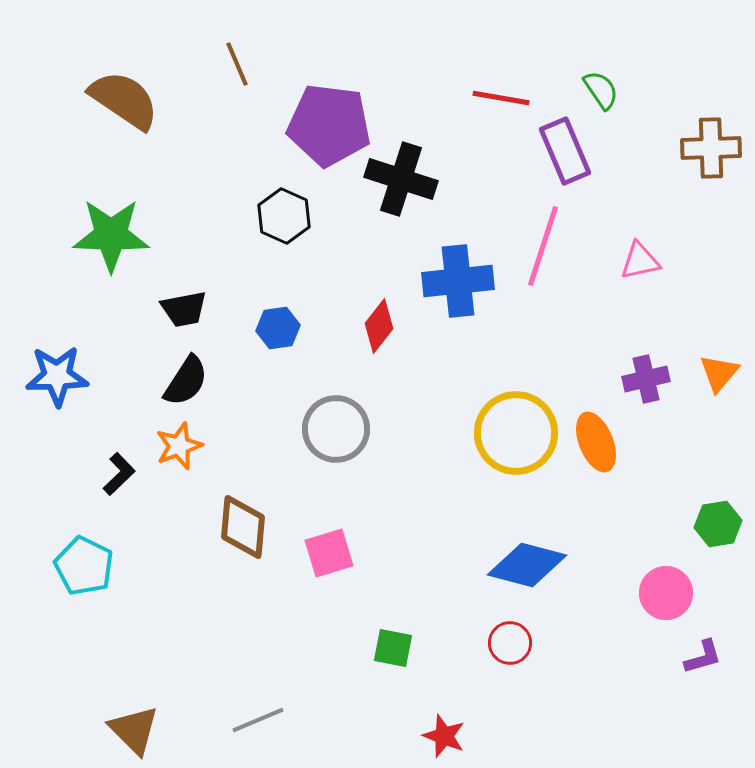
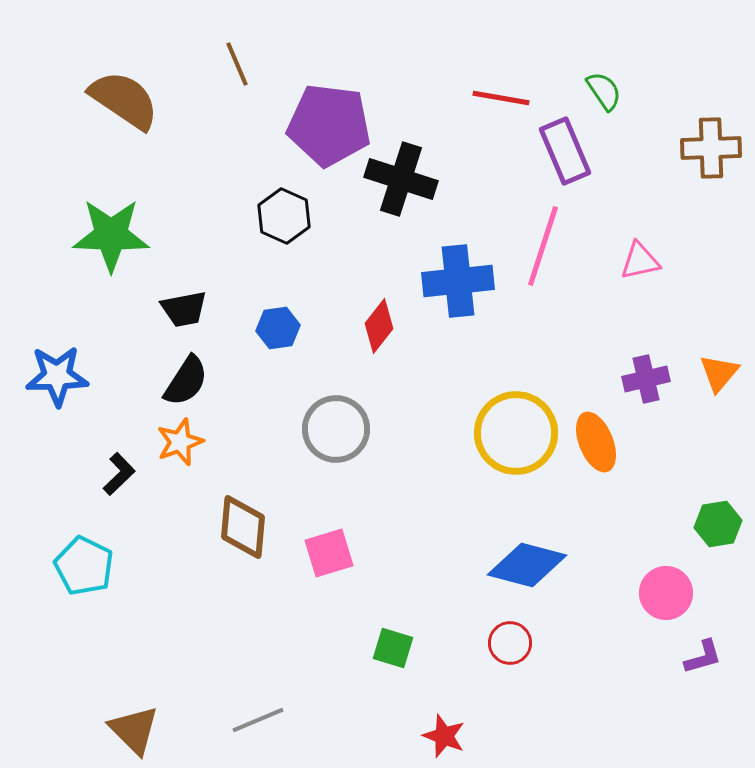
green semicircle: moved 3 px right, 1 px down
orange star: moved 1 px right, 4 px up
green square: rotated 6 degrees clockwise
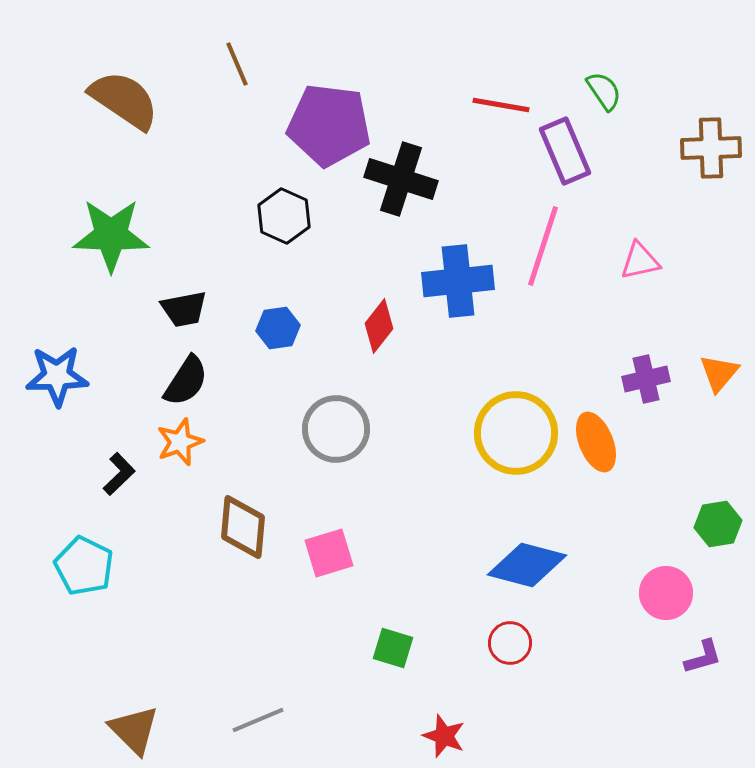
red line: moved 7 px down
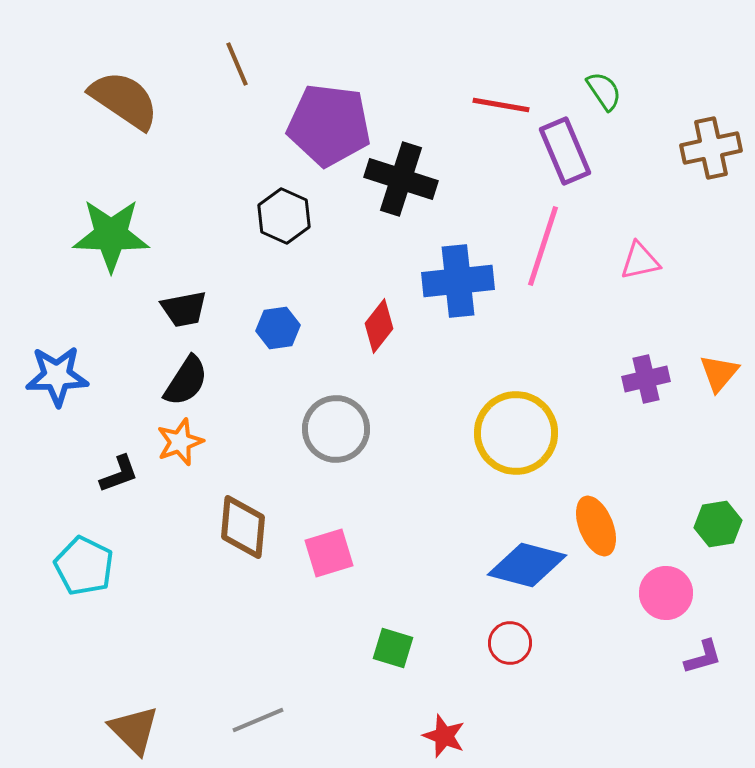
brown cross: rotated 10 degrees counterclockwise
orange ellipse: moved 84 px down
black L-shape: rotated 24 degrees clockwise
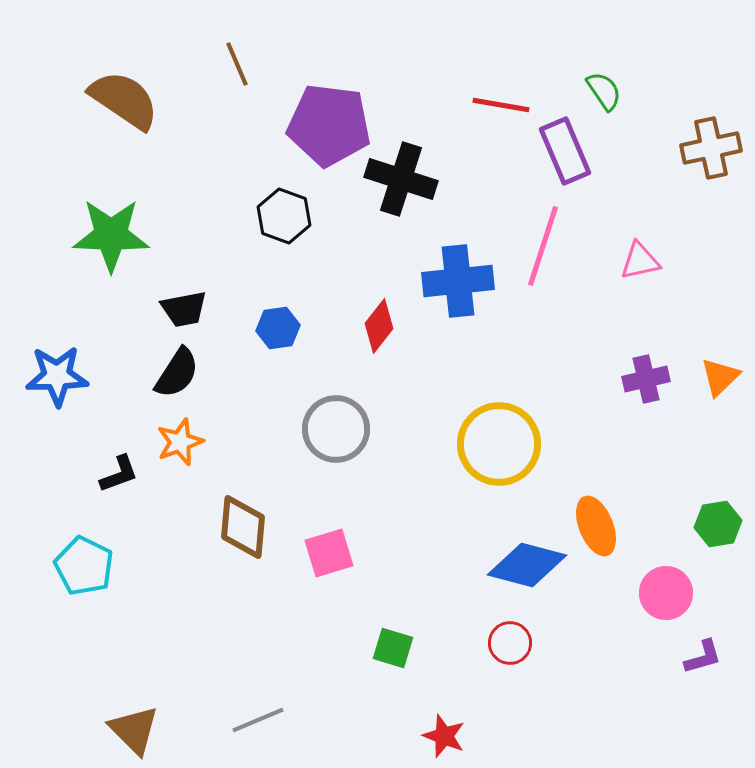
black hexagon: rotated 4 degrees counterclockwise
orange triangle: moved 1 px right, 4 px down; rotated 6 degrees clockwise
black semicircle: moved 9 px left, 8 px up
yellow circle: moved 17 px left, 11 px down
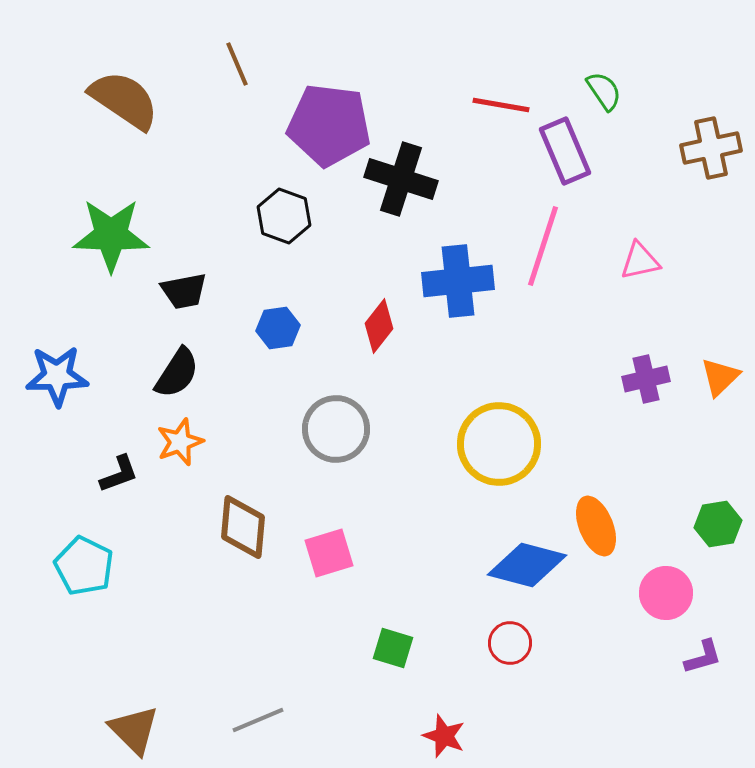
black trapezoid: moved 18 px up
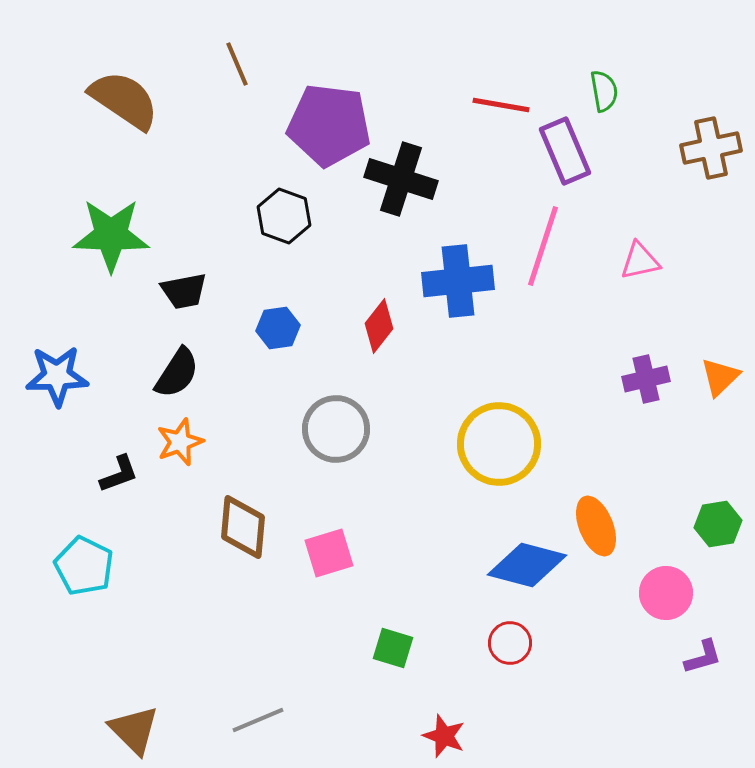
green semicircle: rotated 24 degrees clockwise
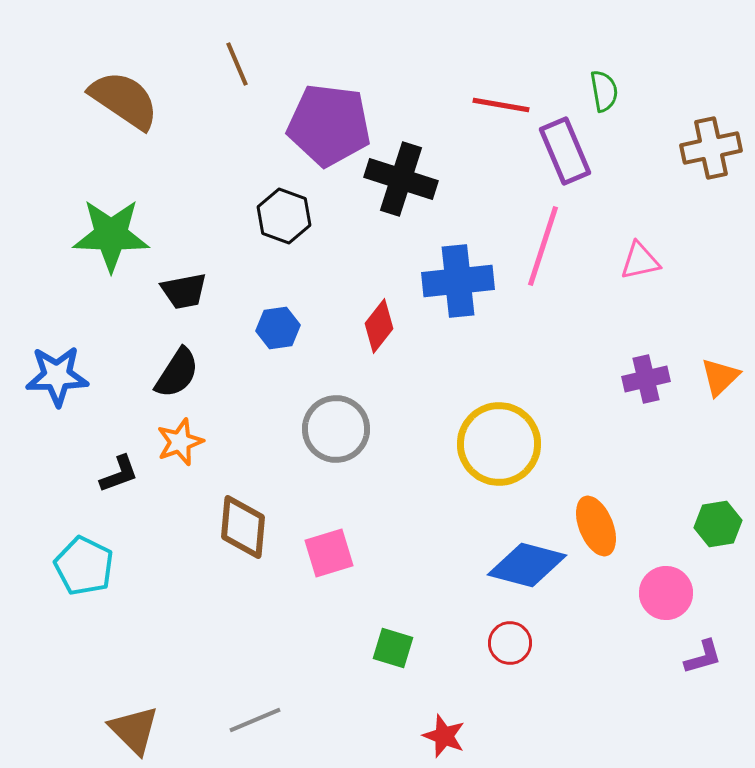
gray line: moved 3 px left
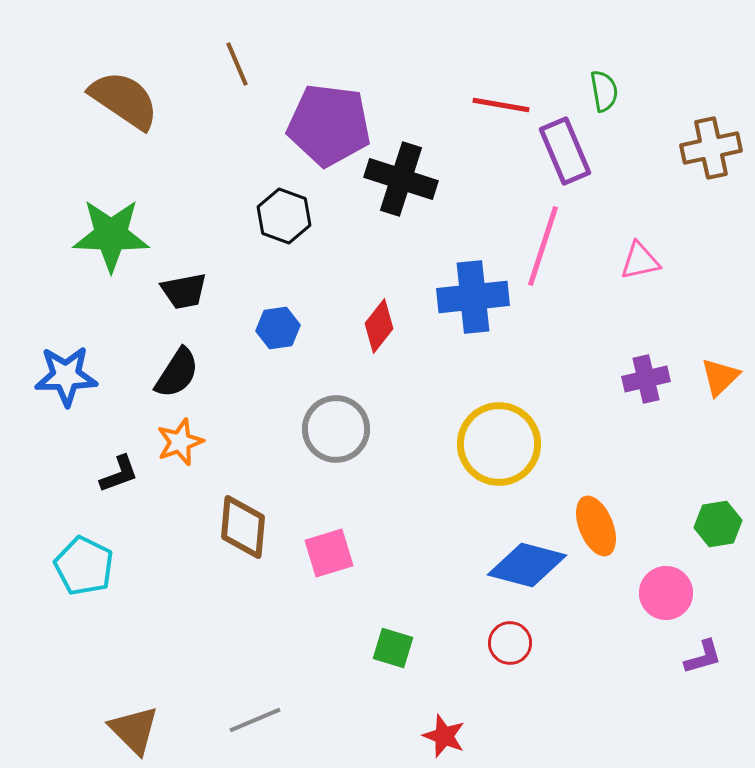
blue cross: moved 15 px right, 16 px down
blue star: moved 9 px right
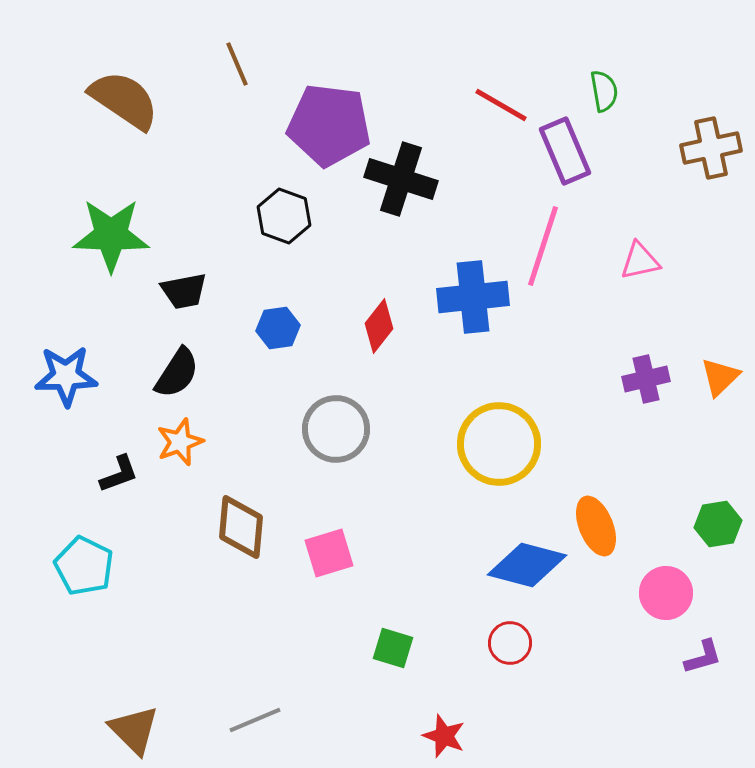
red line: rotated 20 degrees clockwise
brown diamond: moved 2 px left
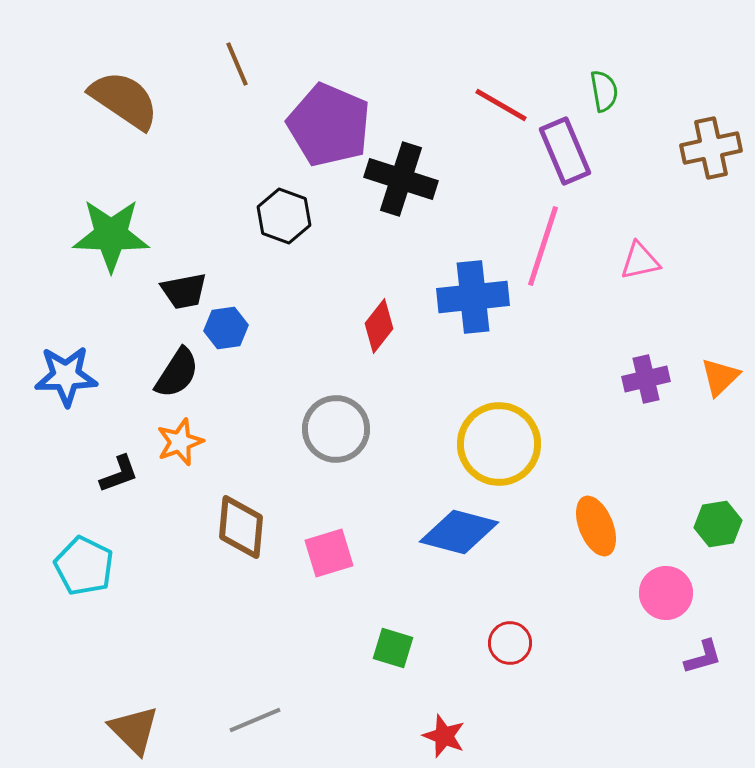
purple pentagon: rotated 16 degrees clockwise
blue hexagon: moved 52 px left
blue diamond: moved 68 px left, 33 px up
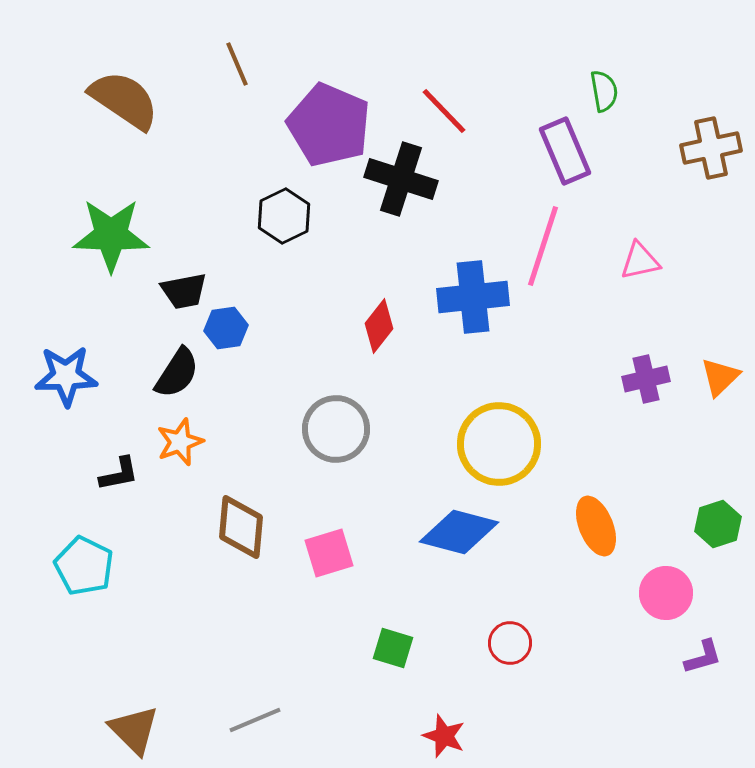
red line: moved 57 px left, 6 px down; rotated 16 degrees clockwise
black hexagon: rotated 14 degrees clockwise
black L-shape: rotated 9 degrees clockwise
green hexagon: rotated 9 degrees counterclockwise
